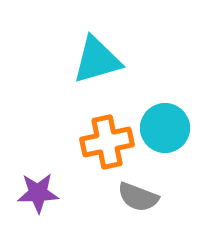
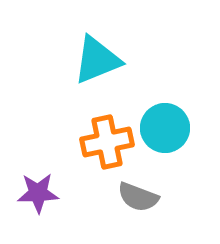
cyan triangle: rotated 6 degrees counterclockwise
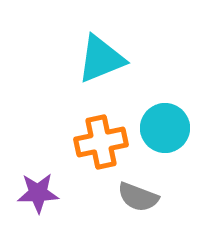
cyan triangle: moved 4 px right, 1 px up
orange cross: moved 6 px left
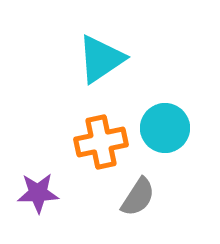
cyan triangle: rotated 12 degrees counterclockwise
gray semicircle: rotated 78 degrees counterclockwise
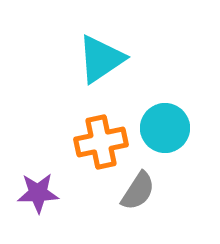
gray semicircle: moved 6 px up
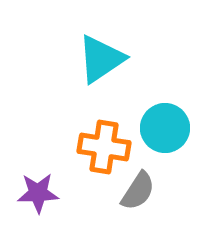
orange cross: moved 3 px right, 5 px down; rotated 21 degrees clockwise
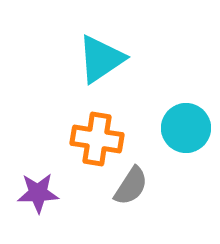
cyan circle: moved 21 px right
orange cross: moved 7 px left, 8 px up
gray semicircle: moved 7 px left, 5 px up
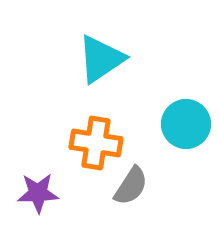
cyan circle: moved 4 px up
orange cross: moved 1 px left, 4 px down
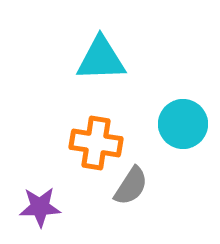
cyan triangle: rotated 32 degrees clockwise
cyan circle: moved 3 px left
purple star: moved 2 px right, 14 px down
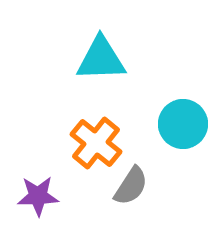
orange cross: rotated 30 degrees clockwise
purple star: moved 2 px left, 11 px up
